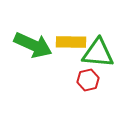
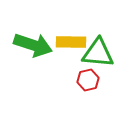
green arrow: rotated 6 degrees counterclockwise
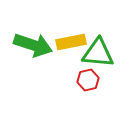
yellow rectangle: rotated 12 degrees counterclockwise
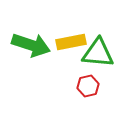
green arrow: moved 2 px left
red hexagon: moved 6 px down
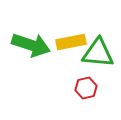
red hexagon: moved 2 px left, 2 px down
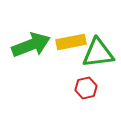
green arrow: rotated 39 degrees counterclockwise
green triangle: rotated 12 degrees counterclockwise
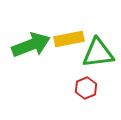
yellow rectangle: moved 2 px left, 3 px up
red hexagon: rotated 10 degrees counterclockwise
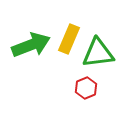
yellow rectangle: rotated 56 degrees counterclockwise
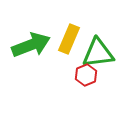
red hexagon: moved 13 px up
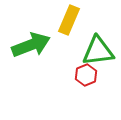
yellow rectangle: moved 19 px up
green triangle: moved 2 px up
